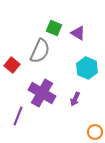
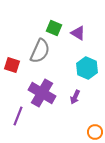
red square: rotated 21 degrees counterclockwise
purple arrow: moved 2 px up
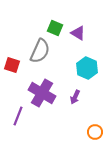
green square: moved 1 px right
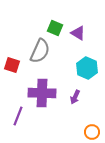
purple cross: rotated 28 degrees counterclockwise
orange circle: moved 3 px left
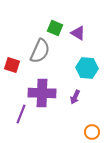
cyan hexagon: rotated 20 degrees counterclockwise
purple line: moved 3 px right, 2 px up
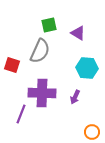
green square: moved 6 px left, 3 px up; rotated 35 degrees counterclockwise
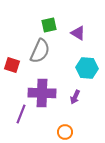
orange circle: moved 27 px left
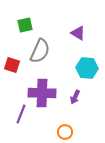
green square: moved 24 px left
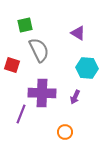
gray semicircle: moved 1 px left, 1 px up; rotated 50 degrees counterclockwise
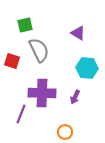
red square: moved 4 px up
